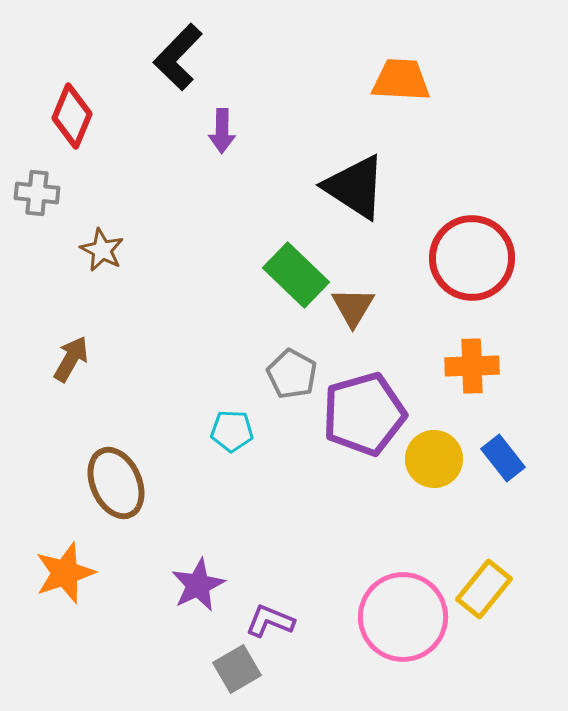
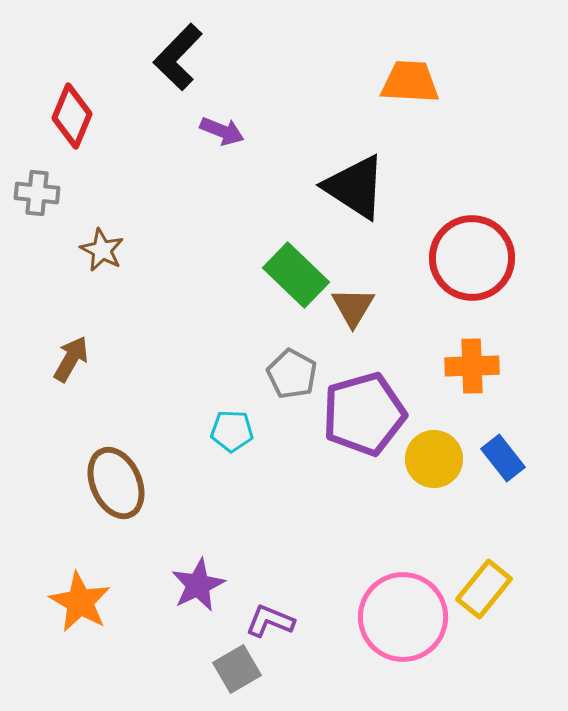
orange trapezoid: moved 9 px right, 2 px down
purple arrow: rotated 69 degrees counterclockwise
orange star: moved 15 px right, 29 px down; rotated 24 degrees counterclockwise
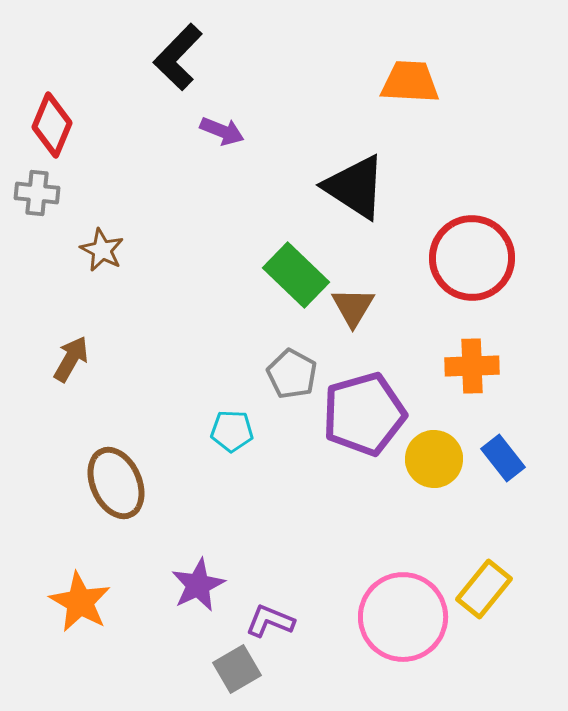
red diamond: moved 20 px left, 9 px down
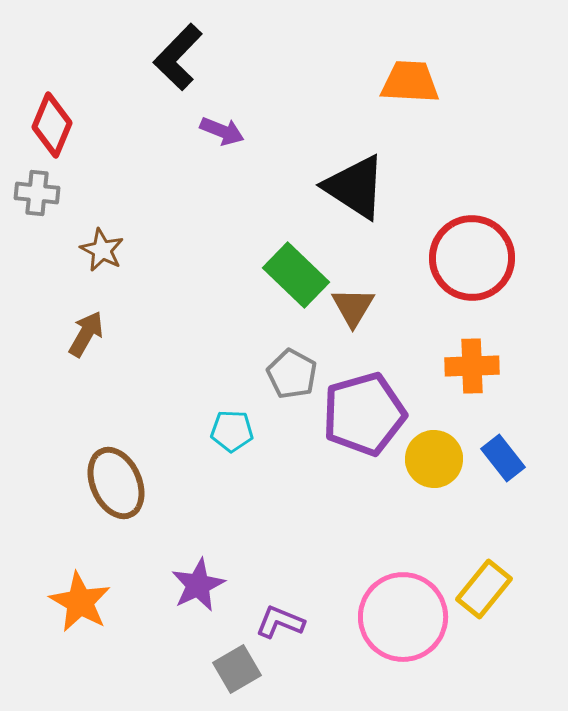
brown arrow: moved 15 px right, 25 px up
purple L-shape: moved 10 px right, 1 px down
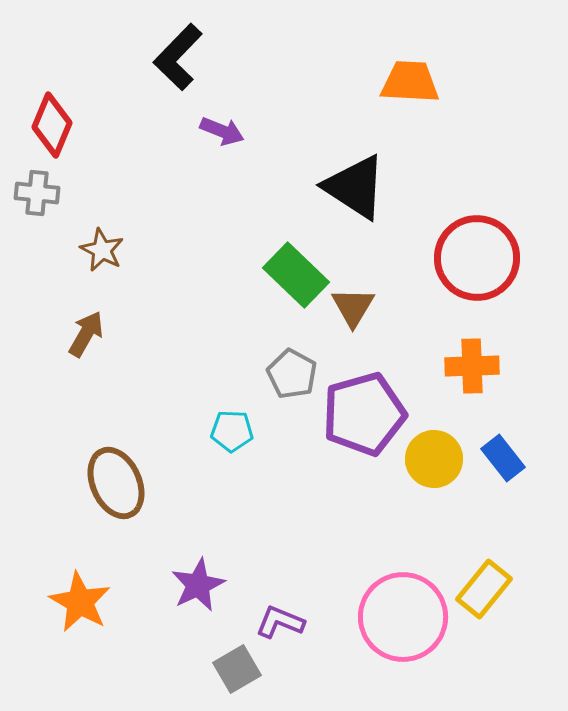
red circle: moved 5 px right
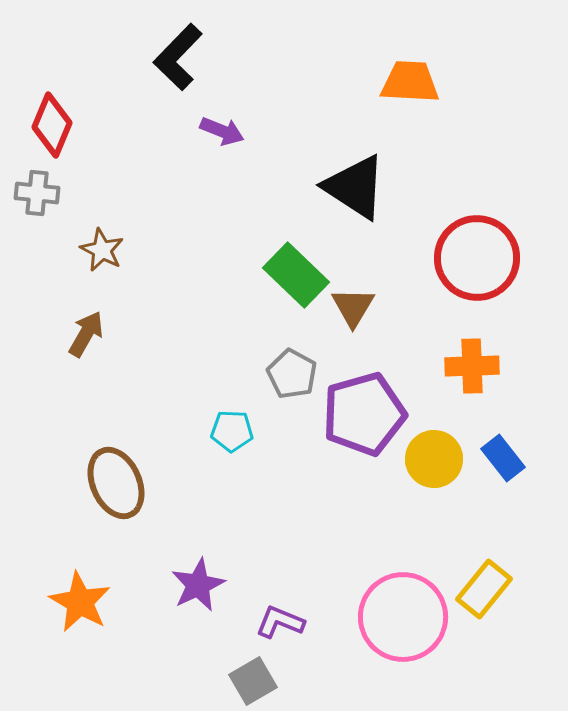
gray square: moved 16 px right, 12 px down
